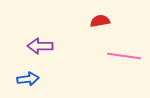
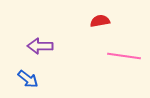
blue arrow: rotated 45 degrees clockwise
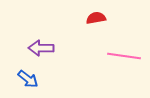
red semicircle: moved 4 px left, 3 px up
purple arrow: moved 1 px right, 2 px down
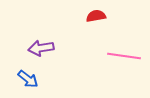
red semicircle: moved 2 px up
purple arrow: rotated 10 degrees counterclockwise
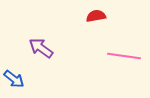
purple arrow: rotated 45 degrees clockwise
blue arrow: moved 14 px left
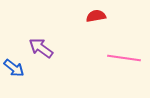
pink line: moved 2 px down
blue arrow: moved 11 px up
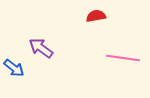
pink line: moved 1 px left
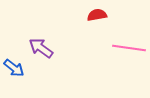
red semicircle: moved 1 px right, 1 px up
pink line: moved 6 px right, 10 px up
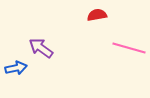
pink line: rotated 8 degrees clockwise
blue arrow: moved 2 px right; rotated 50 degrees counterclockwise
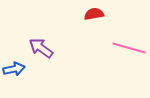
red semicircle: moved 3 px left, 1 px up
blue arrow: moved 2 px left, 1 px down
